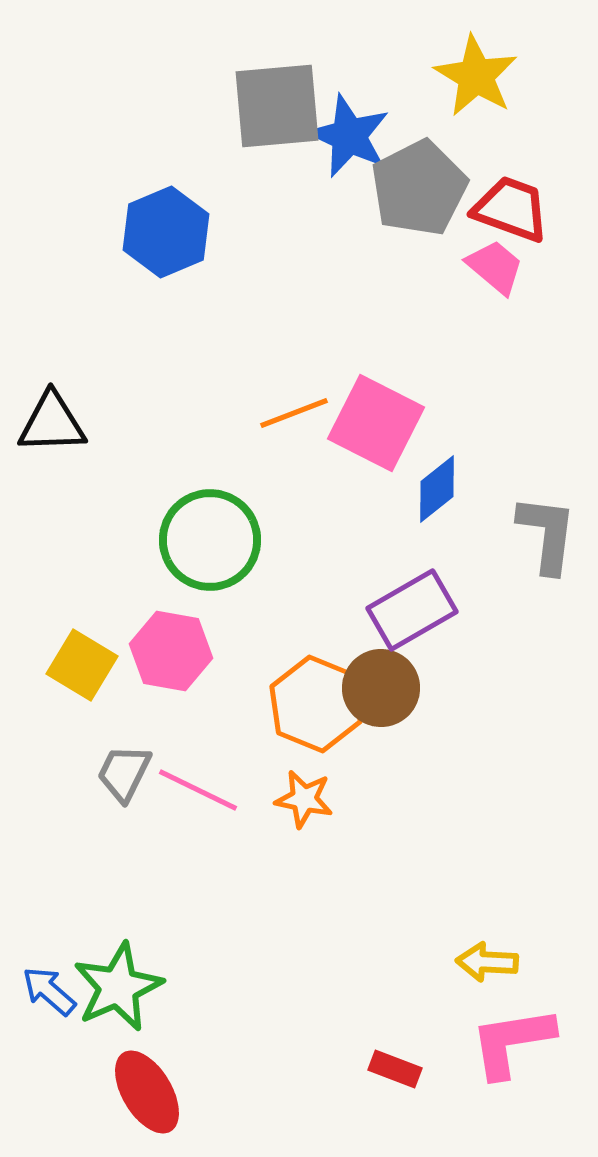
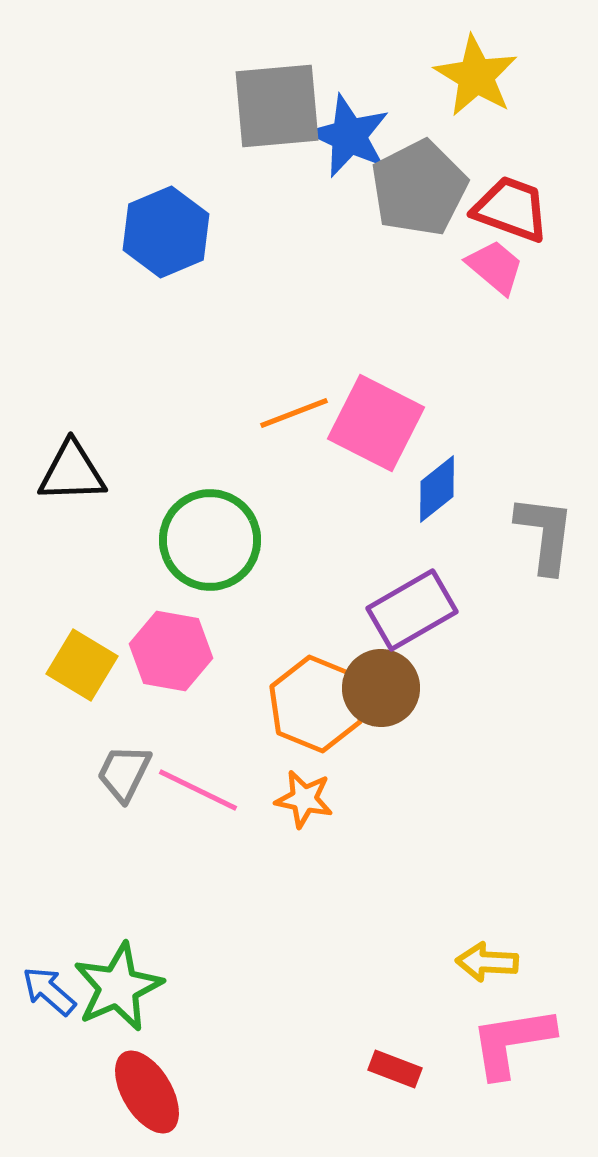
black triangle: moved 20 px right, 49 px down
gray L-shape: moved 2 px left
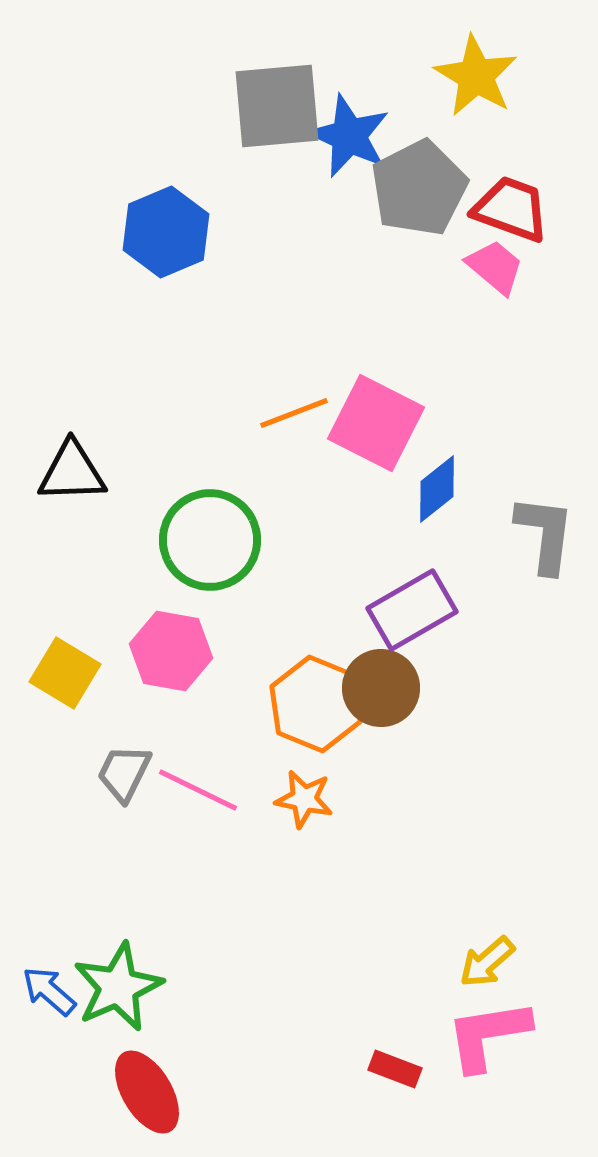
yellow square: moved 17 px left, 8 px down
yellow arrow: rotated 44 degrees counterclockwise
pink L-shape: moved 24 px left, 7 px up
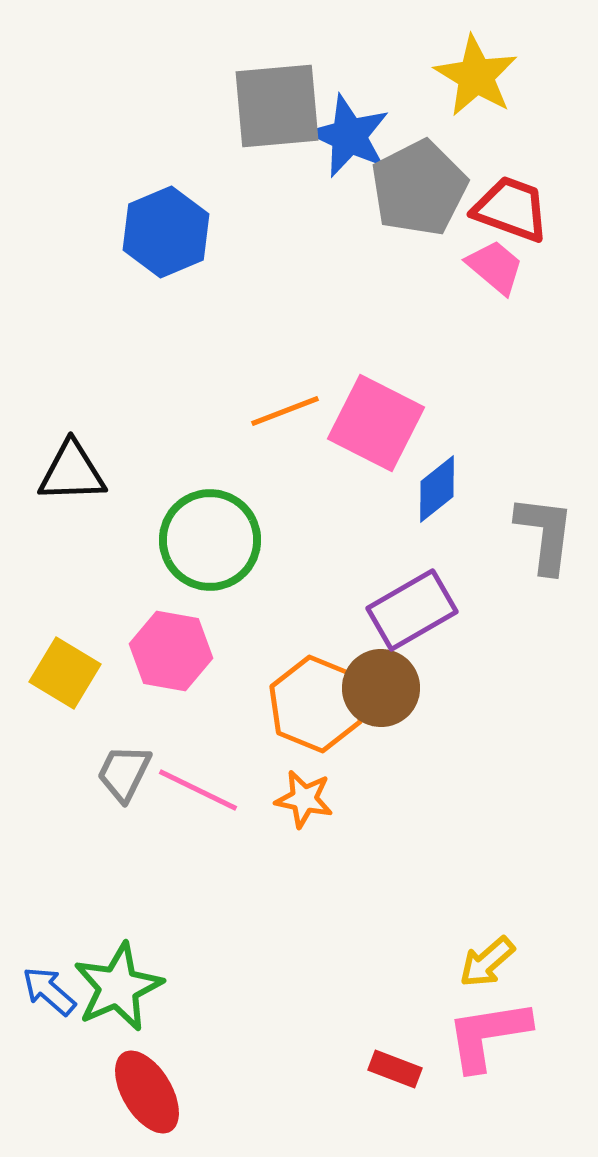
orange line: moved 9 px left, 2 px up
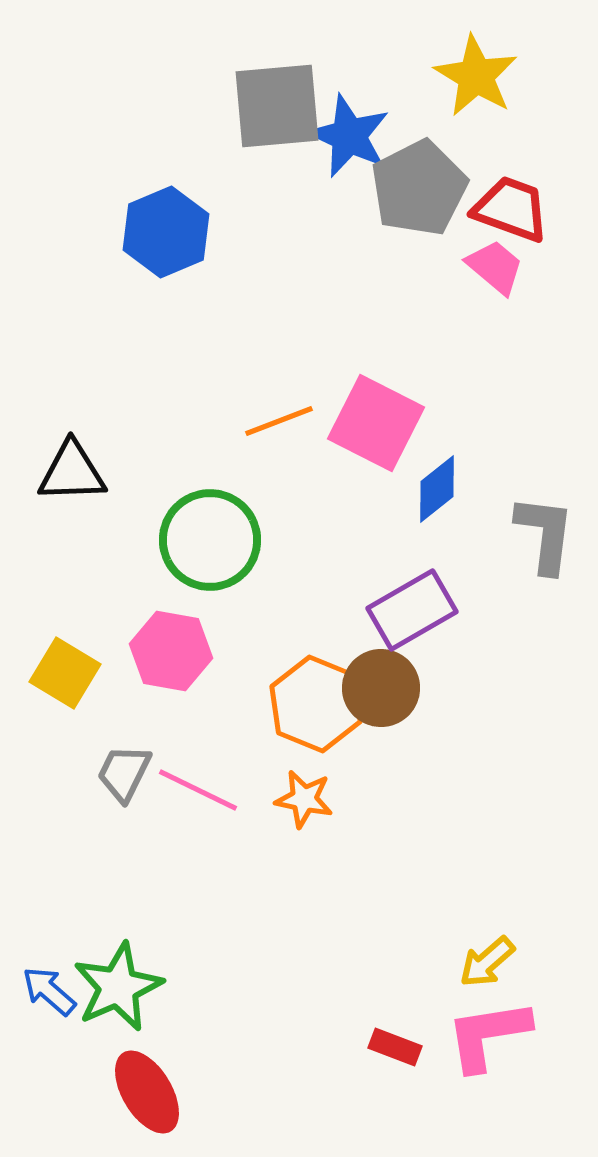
orange line: moved 6 px left, 10 px down
red rectangle: moved 22 px up
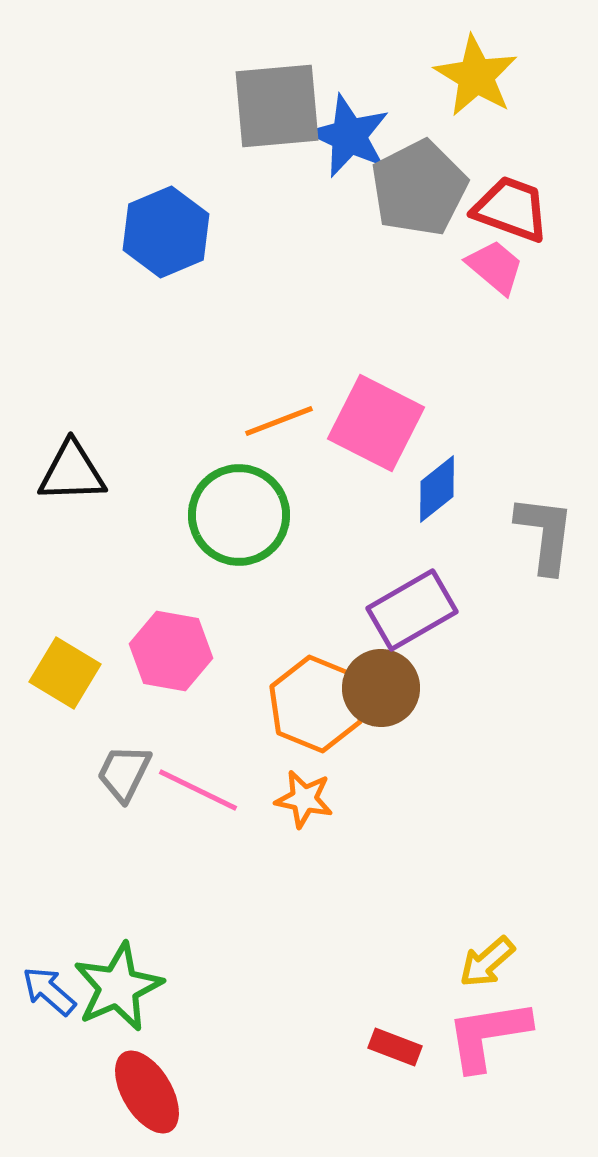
green circle: moved 29 px right, 25 px up
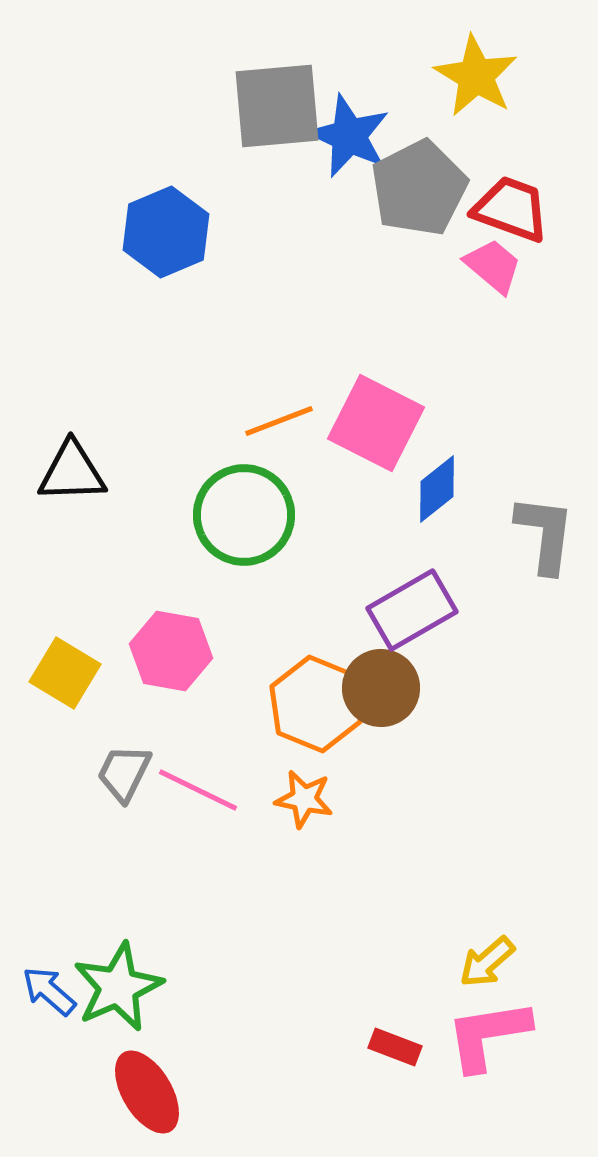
pink trapezoid: moved 2 px left, 1 px up
green circle: moved 5 px right
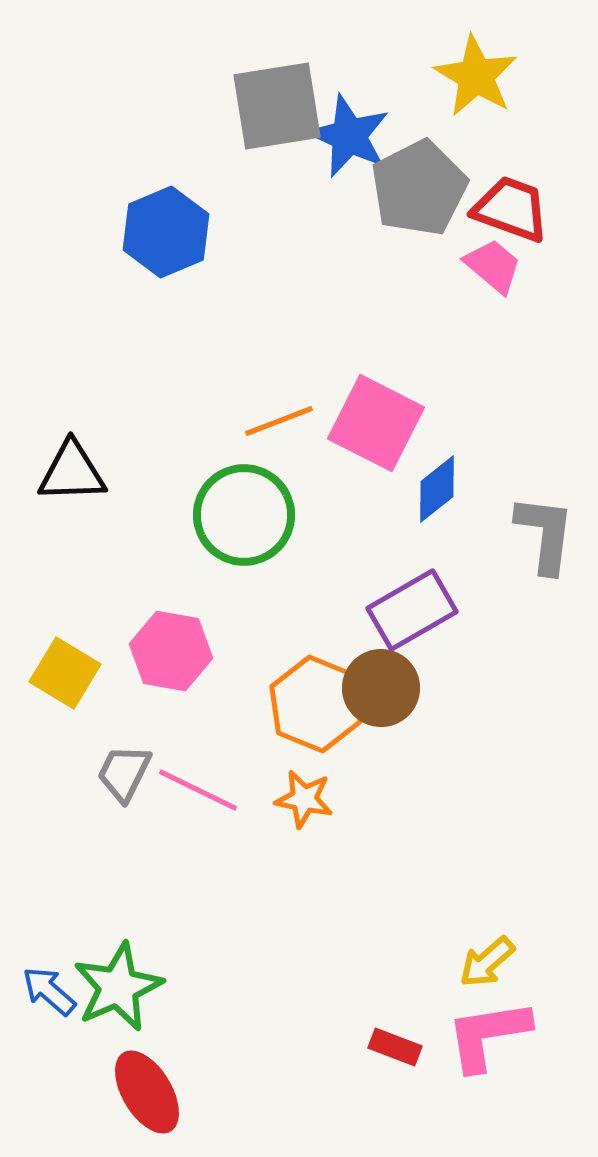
gray square: rotated 4 degrees counterclockwise
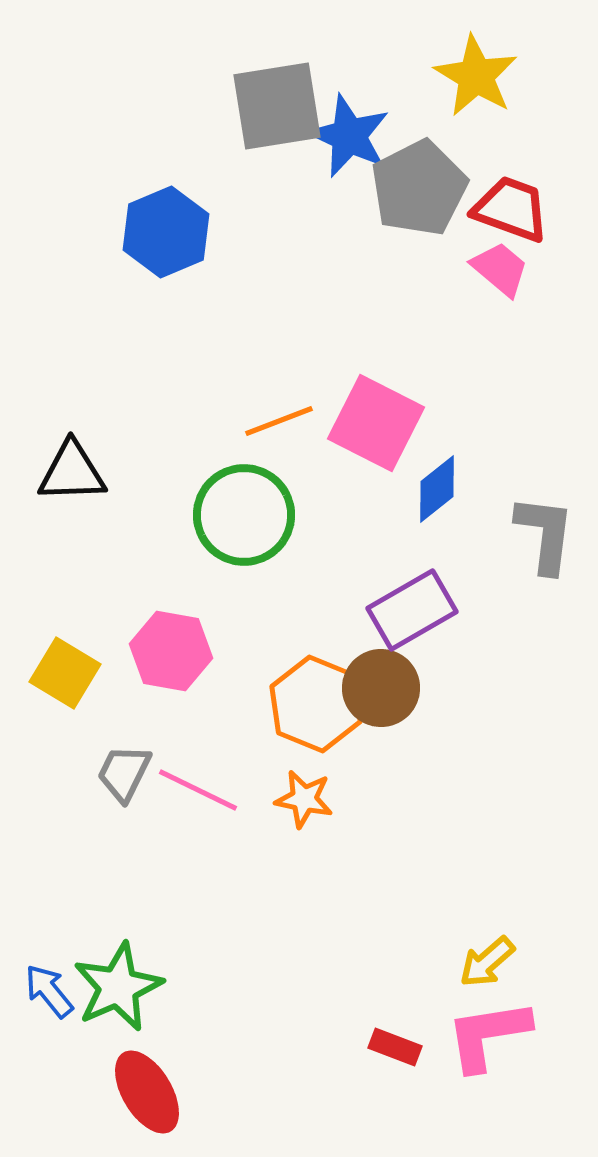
pink trapezoid: moved 7 px right, 3 px down
blue arrow: rotated 10 degrees clockwise
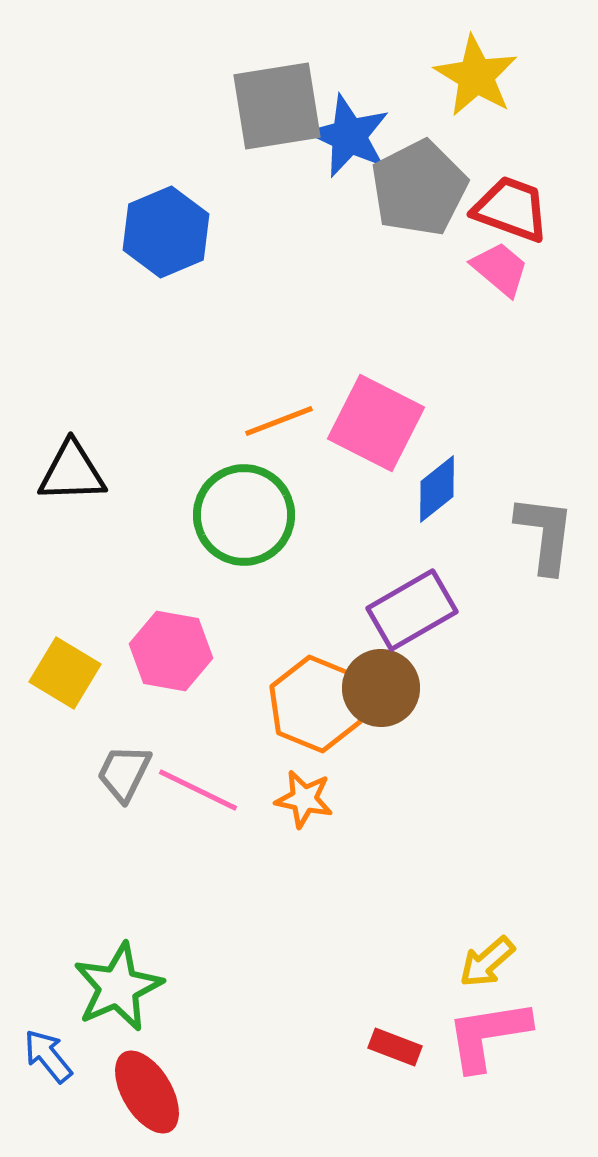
blue arrow: moved 1 px left, 65 px down
